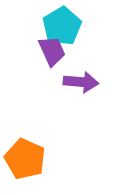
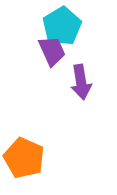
purple arrow: rotated 76 degrees clockwise
orange pentagon: moved 1 px left, 1 px up
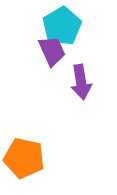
orange pentagon: rotated 12 degrees counterclockwise
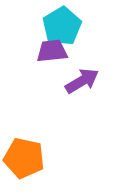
purple trapezoid: rotated 72 degrees counterclockwise
purple arrow: moved 1 px right, 1 px up; rotated 112 degrees counterclockwise
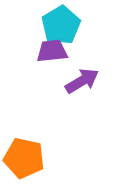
cyan pentagon: moved 1 px left, 1 px up
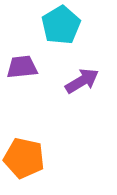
purple trapezoid: moved 30 px left, 16 px down
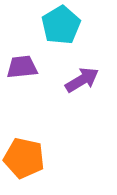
purple arrow: moved 1 px up
